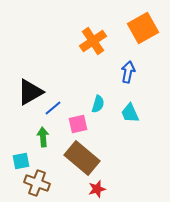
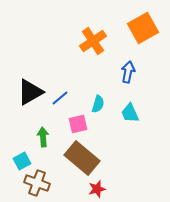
blue line: moved 7 px right, 10 px up
cyan square: moved 1 px right; rotated 18 degrees counterclockwise
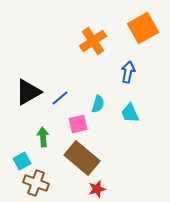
black triangle: moved 2 px left
brown cross: moved 1 px left
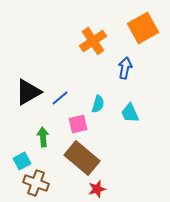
blue arrow: moved 3 px left, 4 px up
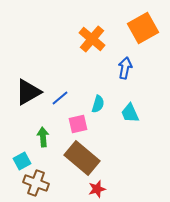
orange cross: moved 1 px left, 2 px up; rotated 16 degrees counterclockwise
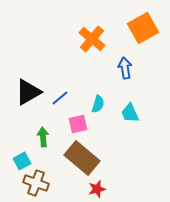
blue arrow: rotated 20 degrees counterclockwise
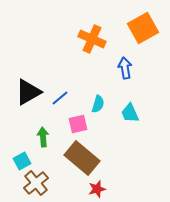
orange cross: rotated 16 degrees counterclockwise
brown cross: rotated 30 degrees clockwise
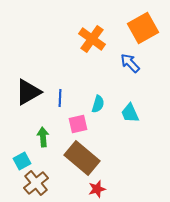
orange cross: rotated 12 degrees clockwise
blue arrow: moved 5 px right, 5 px up; rotated 35 degrees counterclockwise
blue line: rotated 48 degrees counterclockwise
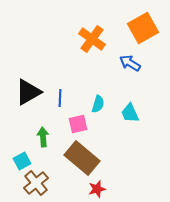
blue arrow: rotated 15 degrees counterclockwise
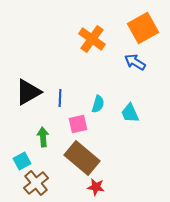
blue arrow: moved 5 px right, 1 px up
red star: moved 1 px left, 2 px up; rotated 24 degrees clockwise
